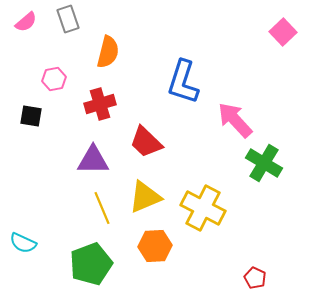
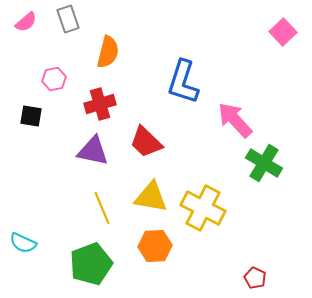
purple triangle: moved 9 px up; rotated 12 degrees clockwise
yellow triangle: moved 6 px right; rotated 33 degrees clockwise
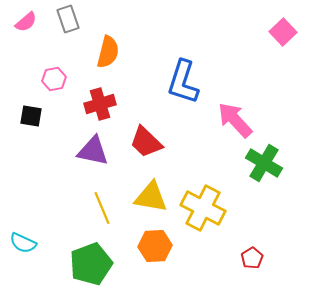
red pentagon: moved 3 px left, 20 px up; rotated 15 degrees clockwise
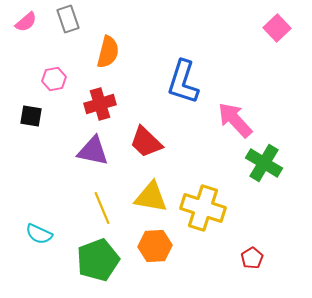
pink square: moved 6 px left, 4 px up
yellow cross: rotated 9 degrees counterclockwise
cyan semicircle: moved 16 px right, 9 px up
green pentagon: moved 7 px right, 4 px up
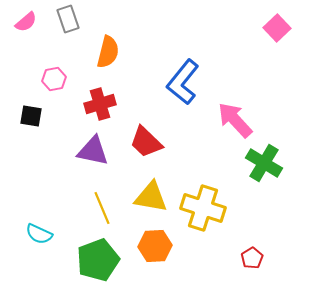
blue L-shape: rotated 21 degrees clockwise
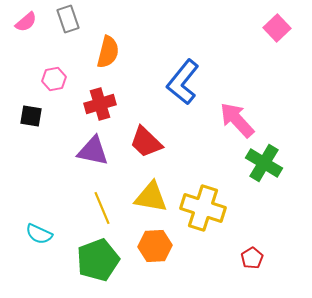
pink arrow: moved 2 px right
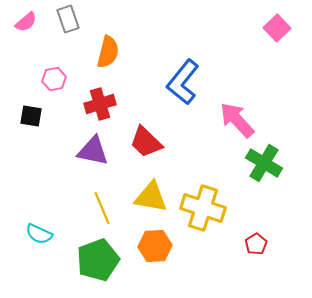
red pentagon: moved 4 px right, 14 px up
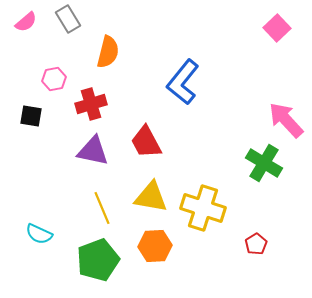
gray rectangle: rotated 12 degrees counterclockwise
red cross: moved 9 px left
pink arrow: moved 49 px right
red trapezoid: rotated 18 degrees clockwise
